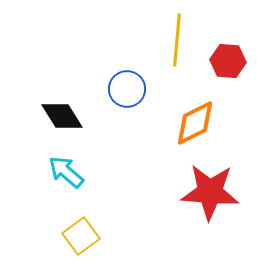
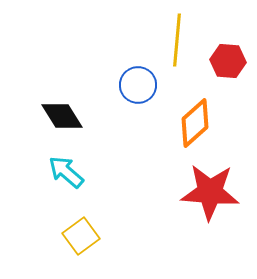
blue circle: moved 11 px right, 4 px up
orange diamond: rotated 15 degrees counterclockwise
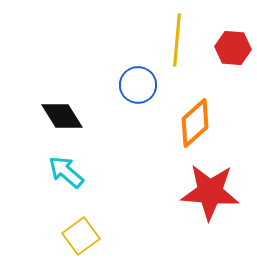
red hexagon: moved 5 px right, 13 px up
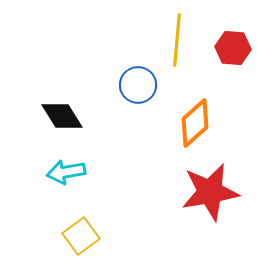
cyan arrow: rotated 51 degrees counterclockwise
red star: rotated 14 degrees counterclockwise
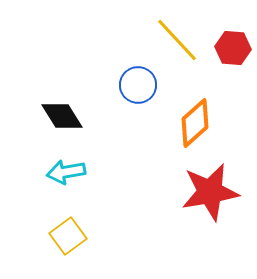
yellow line: rotated 48 degrees counterclockwise
yellow square: moved 13 px left
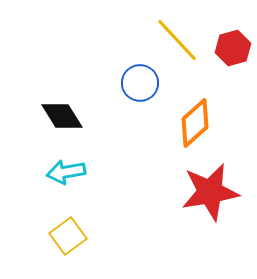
red hexagon: rotated 20 degrees counterclockwise
blue circle: moved 2 px right, 2 px up
